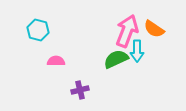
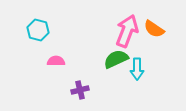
cyan arrow: moved 18 px down
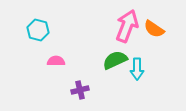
pink arrow: moved 5 px up
green semicircle: moved 1 px left, 1 px down
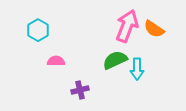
cyan hexagon: rotated 15 degrees clockwise
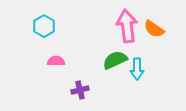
pink arrow: rotated 28 degrees counterclockwise
cyan hexagon: moved 6 px right, 4 px up
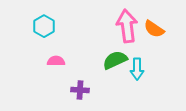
purple cross: rotated 18 degrees clockwise
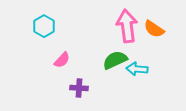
pink semicircle: moved 6 px right, 1 px up; rotated 132 degrees clockwise
cyan arrow: rotated 95 degrees clockwise
purple cross: moved 1 px left, 2 px up
